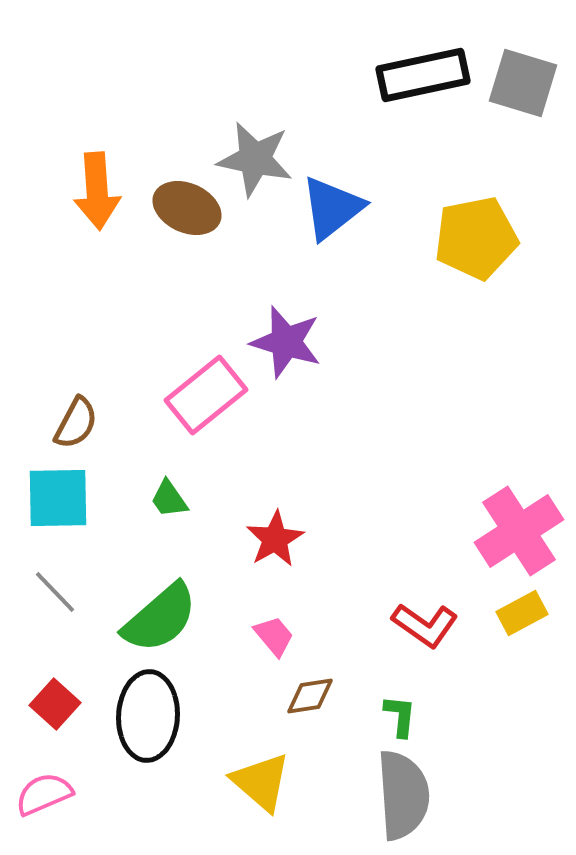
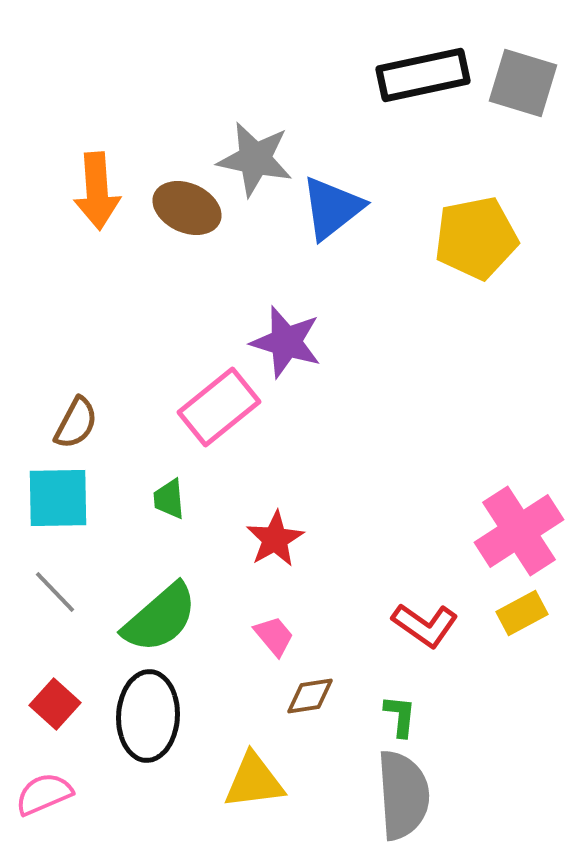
pink rectangle: moved 13 px right, 12 px down
green trapezoid: rotated 30 degrees clockwise
yellow triangle: moved 7 px left, 1 px up; rotated 48 degrees counterclockwise
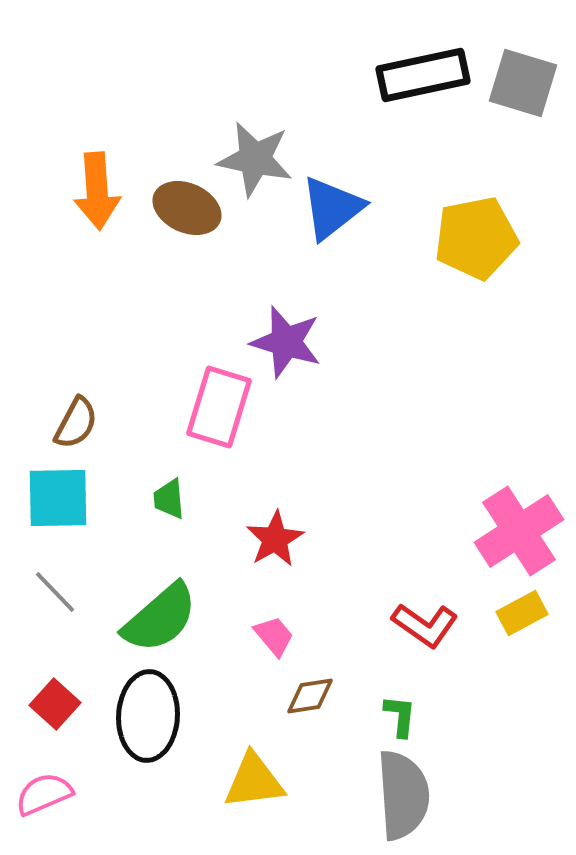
pink rectangle: rotated 34 degrees counterclockwise
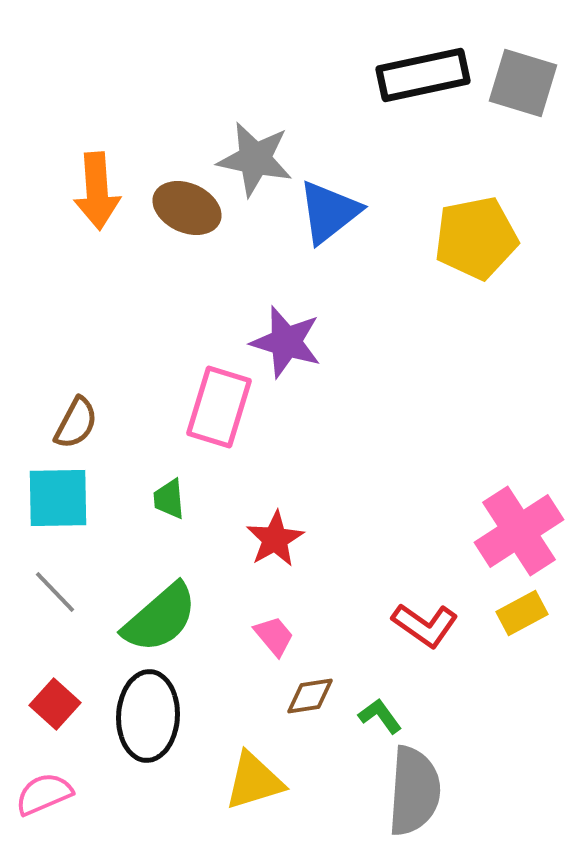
blue triangle: moved 3 px left, 4 px down
green L-shape: moved 20 px left; rotated 42 degrees counterclockwise
yellow triangle: rotated 10 degrees counterclockwise
gray semicircle: moved 11 px right, 4 px up; rotated 8 degrees clockwise
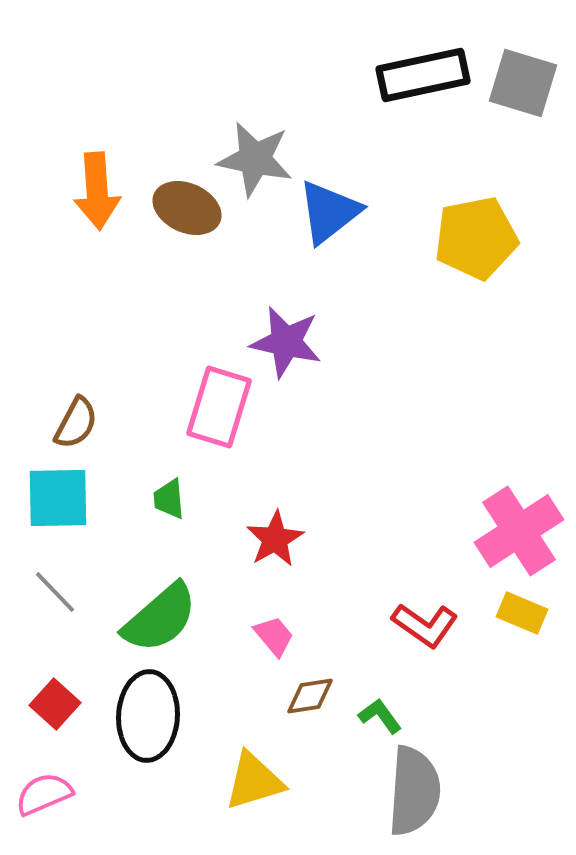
purple star: rotated 4 degrees counterclockwise
yellow rectangle: rotated 51 degrees clockwise
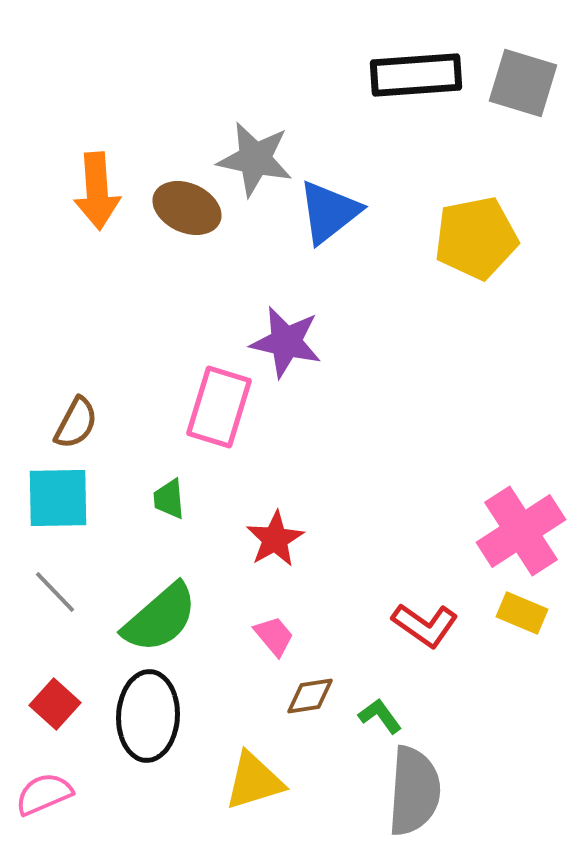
black rectangle: moved 7 px left; rotated 8 degrees clockwise
pink cross: moved 2 px right
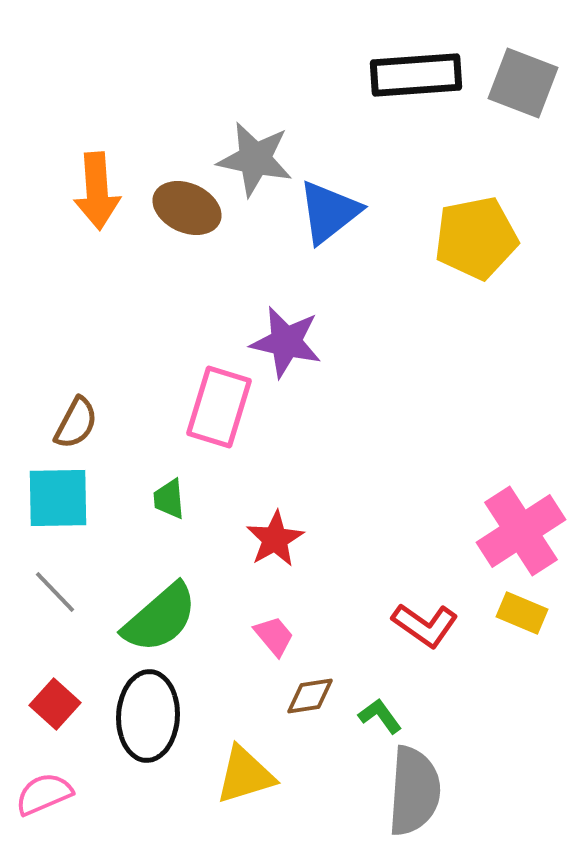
gray square: rotated 4 degrees clockwise
yellow triangle: moved 9 px left, 6 px up
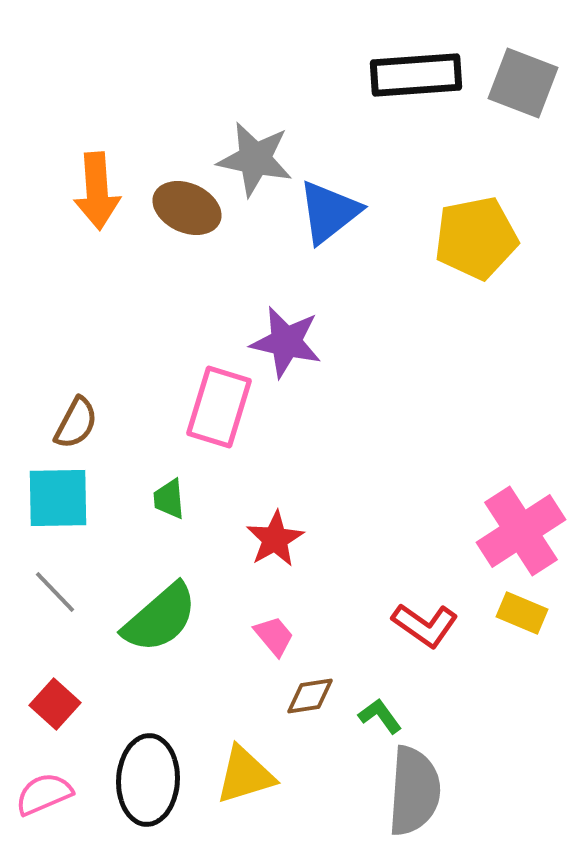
black ellipse: moved 64 px down
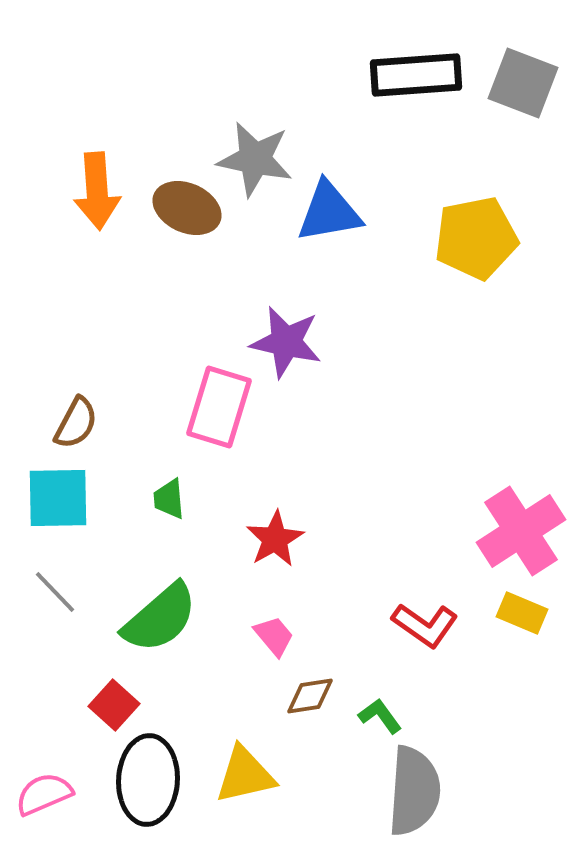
blue triangle: rotated 28 degrees clockwise
red square: moved 59 px right, 1 px down
yellow triangle: rotated 4 degrees clockwise
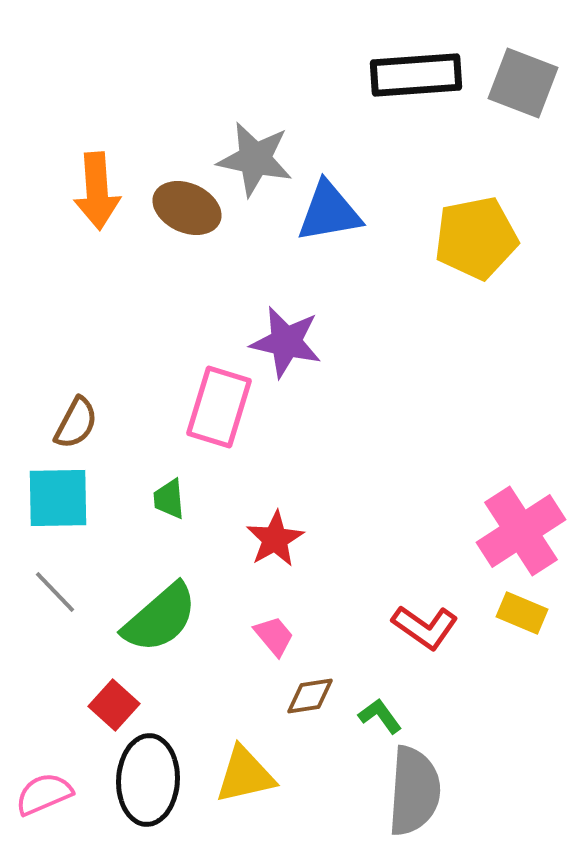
red L-shape: moved 2 px down
